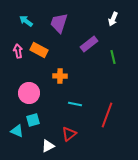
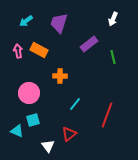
cyan arrow: rotated 72 degrees counterclockwise
cyan line: rotated 64 degrees counterclockwise
white triangle: rotated 40 degrees counterclockwise
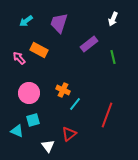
pink arrow: moved 1 px right, 7 px down; rotated 32 degrees counterclockwise
orange cross: moved 3 px right, 14 px down; rotated 24 degrees clockwise
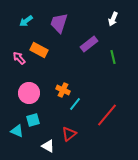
red line: rotated 20 degrees clockwise
white triangle: rotated 24 degrees counterclockwise
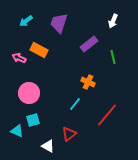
white arrow: moved 2 px down
pink arrow: rotated 24 degrees counterclockwise
orange cross: moved 25 px right, 8 px up
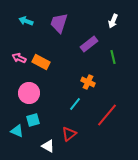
cyan arrow: rotated 56 degrees clockwise
orange rectangle: moved 2 px right, 12 px down
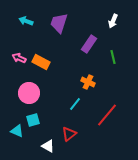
purple rectangle: rotated 18 degrees counterclockwise
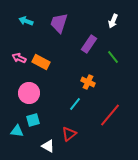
green line: rotated 24 degrees counterclockwise
red line: moved 3 px right
cyan triangle: rotated 16 degrees counterclockwise
